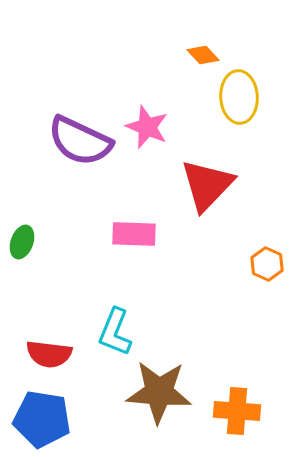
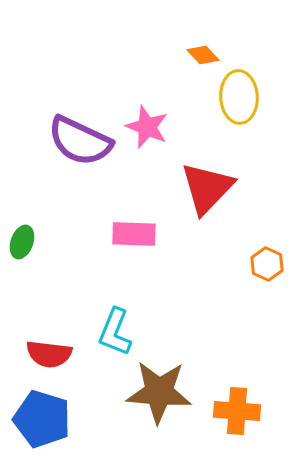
red triangle: moved 3 px down
blue pentagon: rotated 8 degrees clockwise
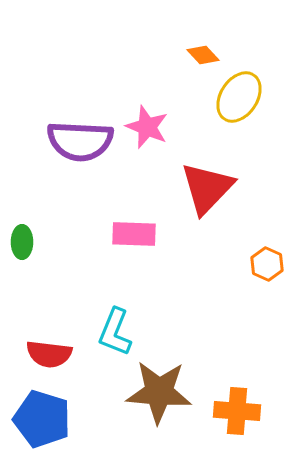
yellow ellipse: rotated 36 degrees clockwise
purple semicircle: rotated 22 degrees counterclockwise
green ellipse: rotated 20 degrees counterclockwise
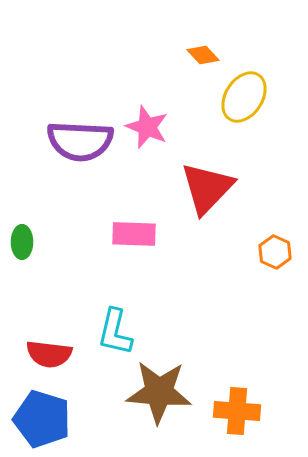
yellow ellipse: moved 5 px right
orange hexagon: moved 8 px right, 12 px up
cyan L-shape: rotated 9 degrees counterclockwise
